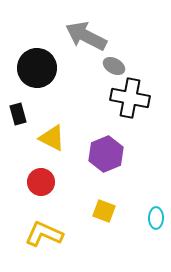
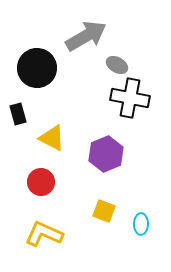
gray arrow: rotated 123 degrees clockwise
gray ellipse: moved 3 px right, 1 px up
cyan ellipse: moved 15 px left, 6 px down
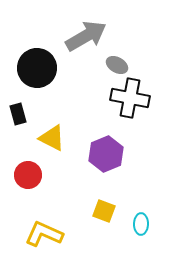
red circle: moved 13 px left, 7 px up
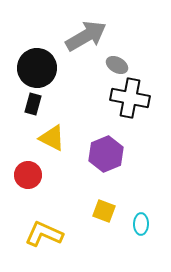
black rectangle: moved 15 px right, 10 px up; rotated 30 degrees clockwise
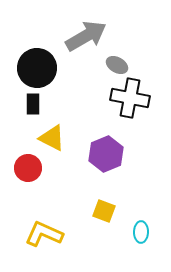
black rectangle: rotated 15 degrees counterclockwise
red circle: moved 7 px up
cyan ellipse: moved 8 px down
